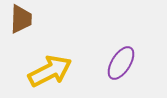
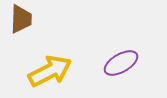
purple ellipse: rotated 28 degrees clockwise
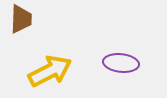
purple ellipse: rotated 36 degrees clockwise
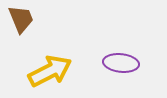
brown trapezoid: rotated 24 degrees counterclockwise
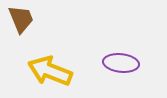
yellow arrow: rotated 132 degrees counterclockwise
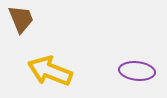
purple ellipse: moved 16 px right, 8 px down
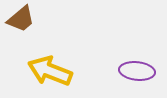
brown trapezoid: rotated 72 degrees clockwise
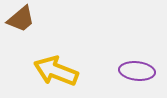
yellow arrow: moved 6 px right
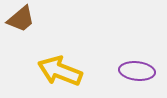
yellow arrow: moved 4 px right
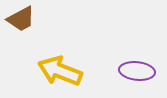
brown trapezoid: rotated 12 degrees clockwise
